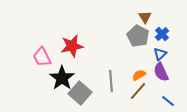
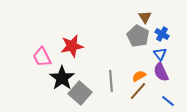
blue cross: rotated 16 degrees counterclockwise
blue triangle: rotated 24 degrees counterclockwise
orange semicircle: moved 1 px down
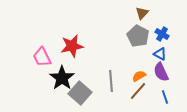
brown triangle: moved 3 px left, 4 px up; rotated 16 degrees clockwise
blue triangle: rotated 24 degrees counterclockwise
blue line: moved 3 px left, 4 px up; rotated 32 degrees clockwise
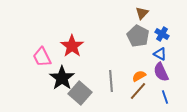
red star: rotated 25 degrees counterclockwise
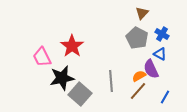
gray pentagon: moved 1 px left, 2 px down
purple semicircle: moved 10 px left, 3 px up
black star: rotated 25 degrees clockwise
gray square: moved 1 px down
blue line: rotated 48 degrees clockwise
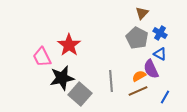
blue cross: moved 2 px left, 1 px up
red star: moved 3 px left, 1 px up
brown line: rotated 24 degrees clockwise
